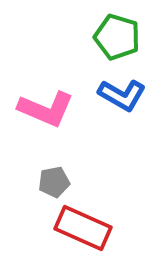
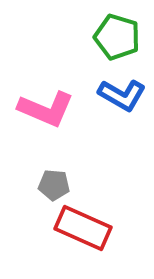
gray pentagon: moved 3 px down; rotated 16 degrees clockwise
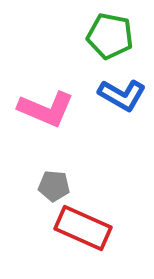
green pentagon: moved 7 px left, 1 px up; rotated 6 degrees counterclockwise
gray pentagon: moved 1 px down
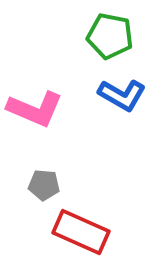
pink L-shape: moved 11 px left
gray pentagon: moved 10 px left, 1 px up
red rectangle: moved 2 px left, 4 px down
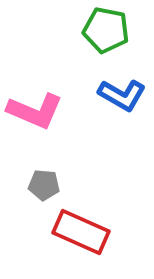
green pentagon: moved 4 px left, 6 px up
pink L-shape: moved 2 px down
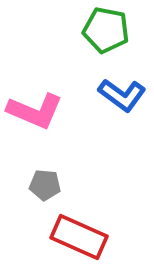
blue L-shape: rotated 6 degrees clockwise
gray pentagon: moved 1 px right
red rectangle: moved 2 px left, 5 px down
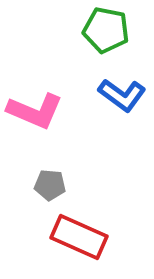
gray pentagon: moved 5 px right
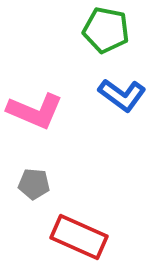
gray pentagon: moved 16 px left, 1 px up
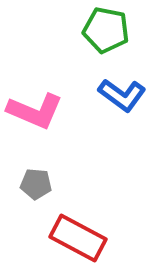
gray pentagon: moved 2 px right
red rectangle: moved 1 px left, 1 px down; rotated 4 degrees clockwise
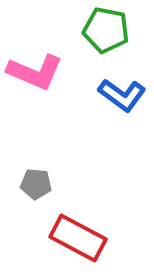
pink L-shape: moved 39 px up
